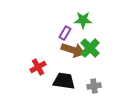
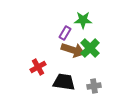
black trapezoid: moved 1 px down
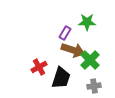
green star: moved 4 px right, 2 px down
green cross: moved 12 px down
red cross: moved 1 px right
black trapezoid: moved 3 px left, 4 px up; rotated 100 degrees clockwise
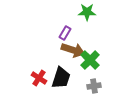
green star: moved 10 px up
red cross: moved 11 px down; rotated 28 degrees counterclockwise
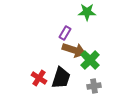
brown arrow: moved 1 px right
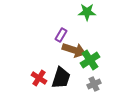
purple rectangle: moved 4 px left, 2 px down
green cross: rotated 12 degrees clockwise
gray cross: moved 2 px up; rotated 16 degrees counterclockwise
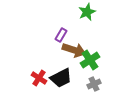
green star: rotated 24 degrees counterclockwise
black trapezoid: rotated 45 degrees clockwise
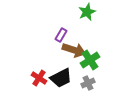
gray cross: moved 6 px left, 1 px up
